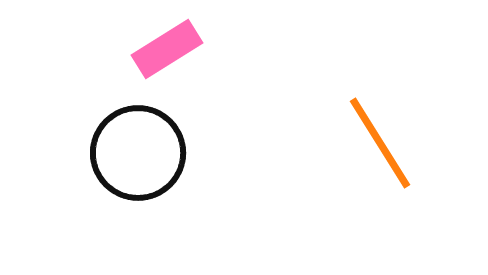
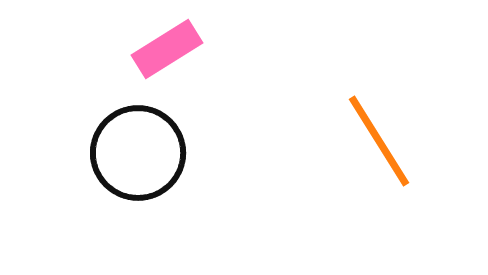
orange line: moved 1 px left, 2 px up
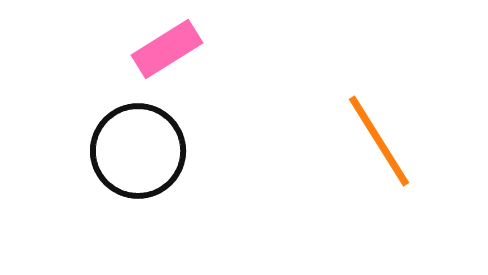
black circle: moved 2 px up
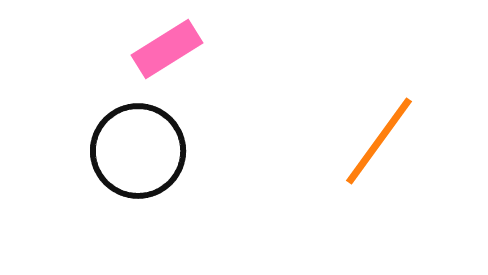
orange line: rotated 68 degrees clockwise
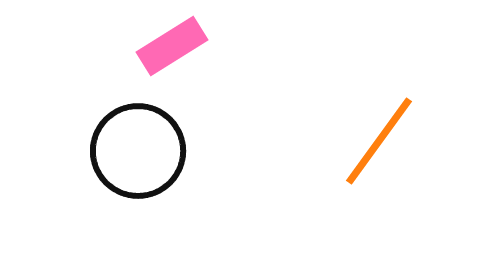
pink rectangle: moved 5 px right, 3 px up
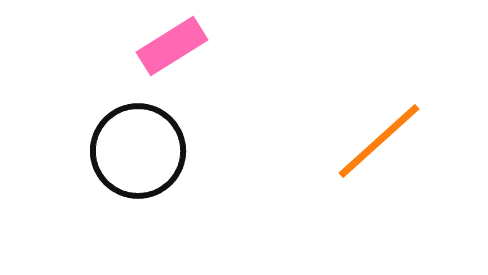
orange line: rotated 12 degrees clockwise
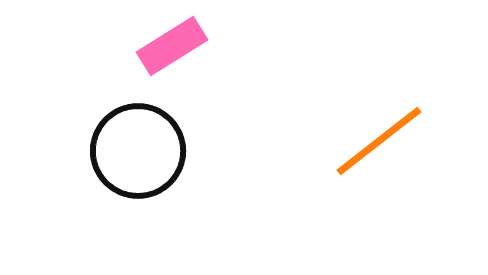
orange line: rotated 4 degrees clockwise
